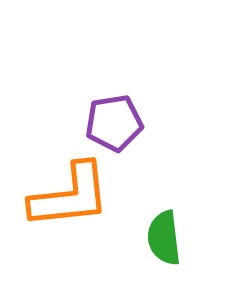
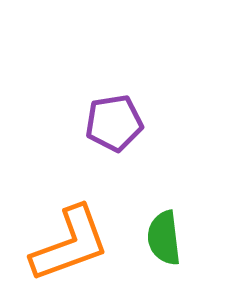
orange L-shape: moved 48 px down; rotated 14 degrees counterclockwise
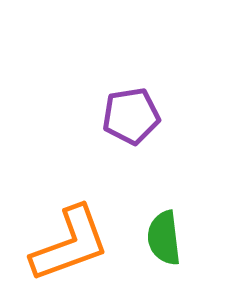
purple pentagon: moved 17 px right, 7 px up
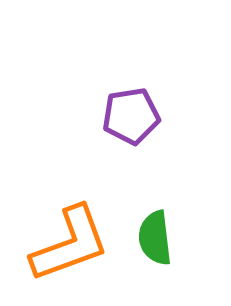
green semicircle: moved 9 px left
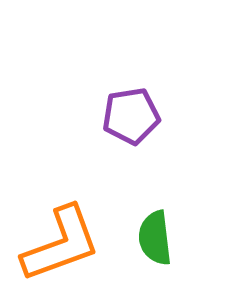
orange L-shape: moved 9 px left
